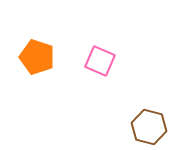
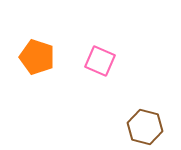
brown hexagon: moved 4 px left
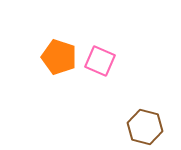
orange pentagon: moved 22 px right
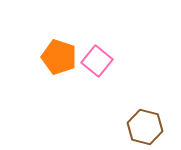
pink square: moved 3 px left; rotated 16 degrees clockwise
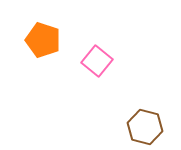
orange pentagon: moved 16 px left, 17 px up
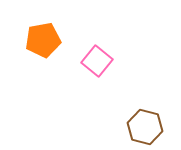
orange pentagon: rotated 28 degrees counterclockwise
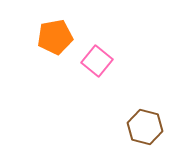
orange pentagon: moved 12 px right, 3 px up
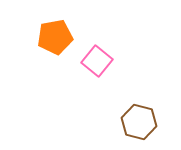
brown hexagon: moved 6 px left, 5 px up
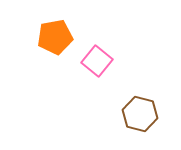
brown hexagon: moved 1 px right, 8 px up
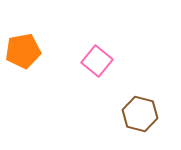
orange pentagon: moved 32 px left, 14 px down
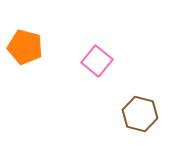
orange pentagon: moved 2 px right, 4 px up; rotated 24 degrees clockwise
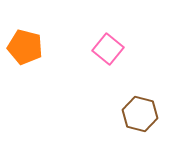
pink square: moved 11 px right, 12 px up
